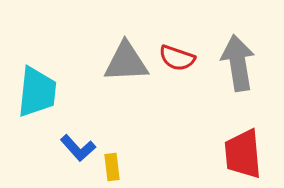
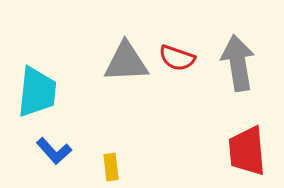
blue L-shape: moved 24 px left, 3 px down
red trapezoid: moved 4 px right, 3 px up
yellow rectangle: moved 1 px left
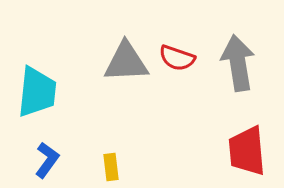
blue L-shape: moved 7 px left, 9 px down; rotated 102 degrees counterclockwise
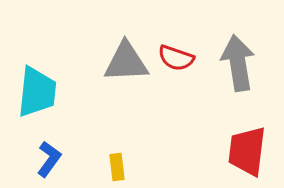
red semicircle: moved 1 px left
red trapezoid: rotated 12 degrees clockwise
blue L-shape: moved 2 px right, 1 px up
yellow rectangle: moved 6 px right
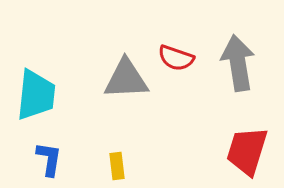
gray triangle: moved 17 px down
cyan trapezoid: moved 1 px left, 3 px down
red trapezoid: rotated 10 degrees clockwise
blue L-shape: rotated 27 degrees counterclockwise
yellow rectangle: moved 1 px up
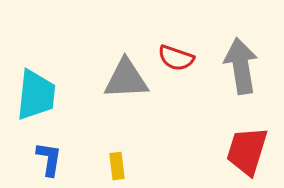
gray arrow: moved 3 px right, 3 px down
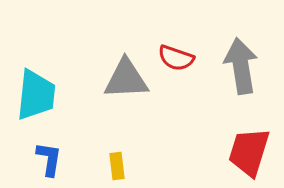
red trapezoid: moved 2 px right, 1 px down
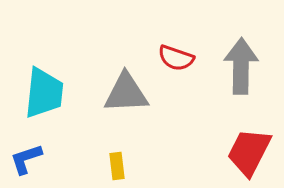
gray arrow: rotated 10 degrees clockwise
gray triangle: moved 14 px down
cyan trapezoid: moved 8 px right, 2 px up
red trapezoid: rotated 10 degrees clockwise
blue L-shape: moved 23 px left; rotated 117 degrees counterclockwise
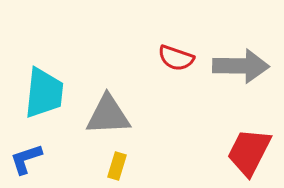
gray arrow: rotated 90 degrees clockwise
gray triangle: moved 18 px left, 22 px down
yellow rectangle: rotated 24 degrees clockwise
